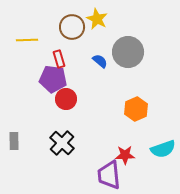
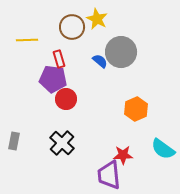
gray circle: moved 7 px left
gray rectangle: rotated 12 degrees clockwise
cyan semicircle: rotated 55 degrees clockwise
red star: moved 2 px left
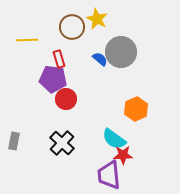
blue semicircle: moved 2 px up
cyan semicircle: moved 49 px left, 10 px up
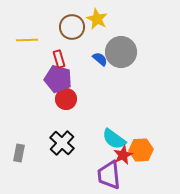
purple pentagon: moved 5 px right; rotated 8 degrees clockwise
orange hexagon: moved 5 px right, 41 px down; rotated 20 degrees clockwise
gray rectangle: moved 5 px right, 12 px down
red star: rotated 24 degrees counterclockwise
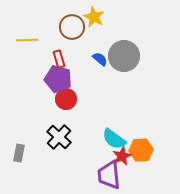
yellow star: moved 3 px left, 2 px up
gray circle: moved 3 px right, 4 px down
black cross: moved 3 px left, 6 px up
red star: moved 1 px left, 1 px down
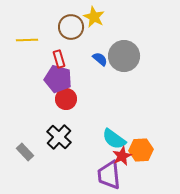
brown circle: moved 1 px left
gray rectangle: moved 6 px right, 1 px up; rotated 54 degrees counterclockwise
